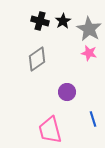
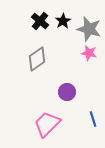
black cross: rotated 24 degrees clockwise
gray star: rotated 15 degrees counterclockwise
pink trapezoid: moved 3 px left, 6 px up; rotated 60 degrees clockwise
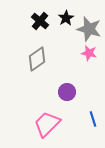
black star: moved 3 px right, 3 px up
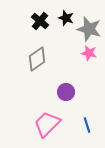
black star: rotated 21 degrees counterclockwise
purple circle: moved 1 px left
blue line: moved 6 px left, 6 px down
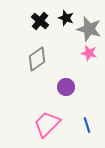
purple circle: moved 5 px up
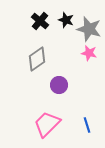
black star: moved 2 px down
purple circle: moved 7 px left, 2 px up
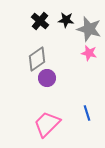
black star: rotated 14 degrees counterclockwise
purple circle: moved 12 px left, 7 px up
blue line: moved 12 px up
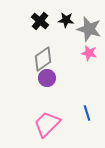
gray diamond: moved 6 px right
